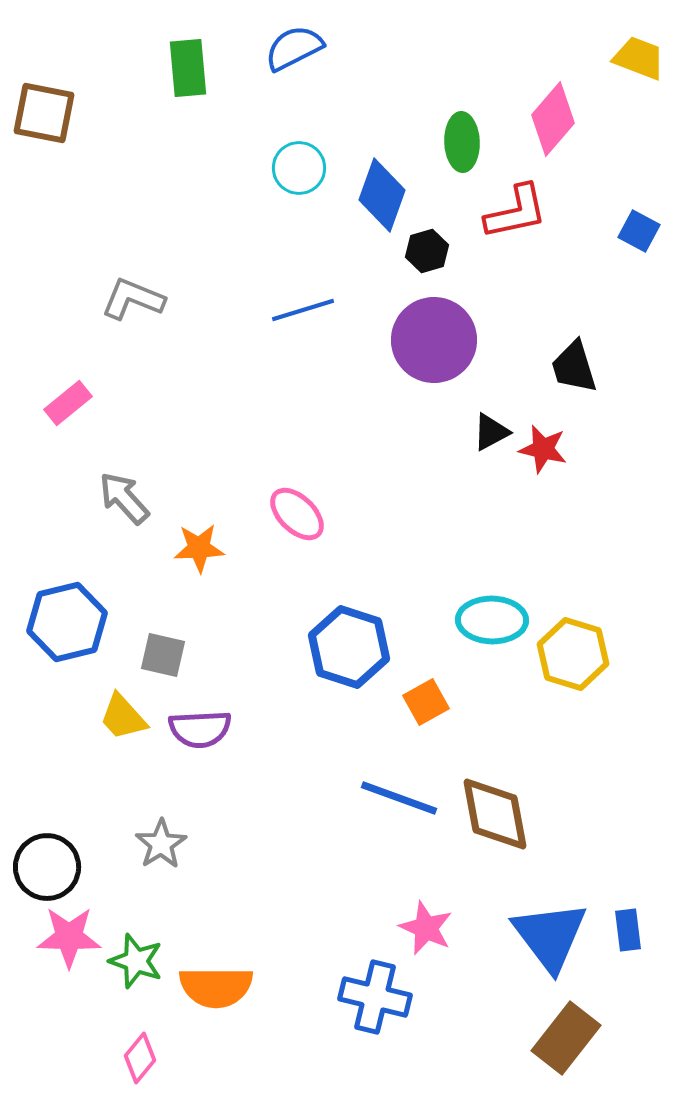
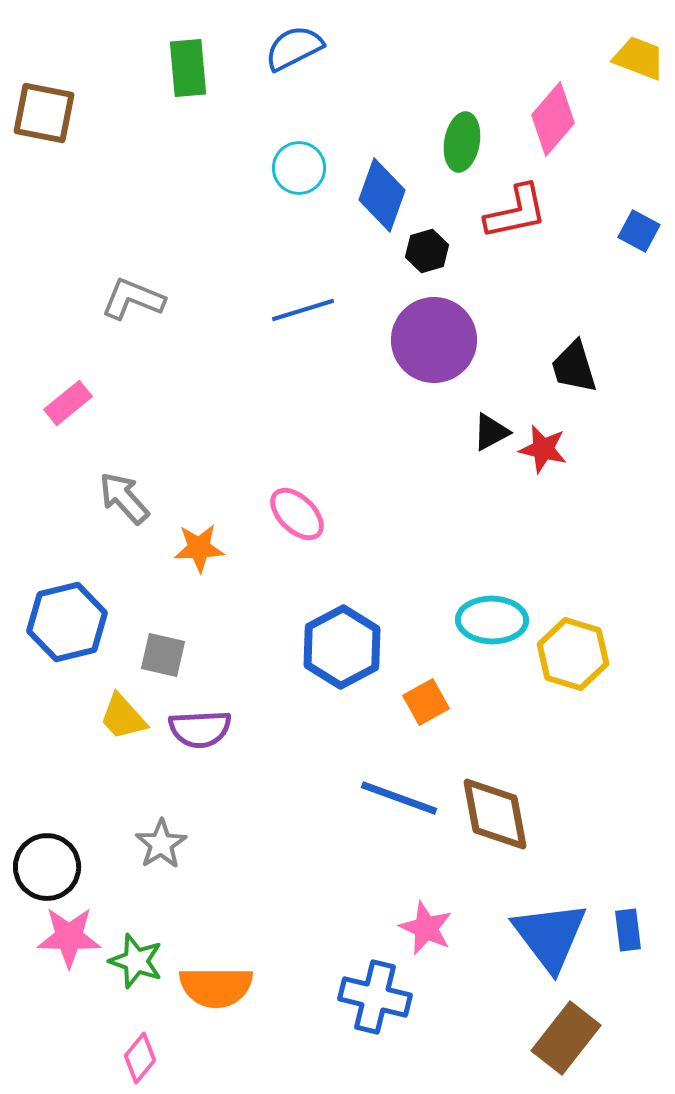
green ellipse at (462, 142): rotated 12 degrees clockwise
blue hexagon at (349, 647): moved 7 px left; rotated 14 degrees clockwise
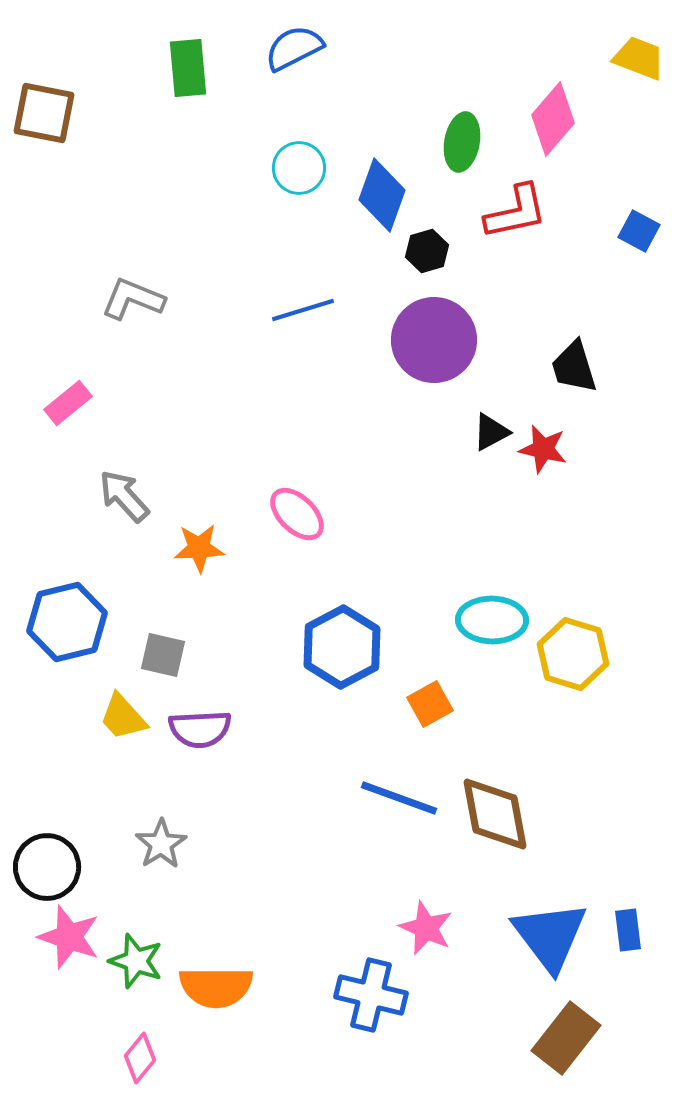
gray arrow at (124, 498): moved 2 px up
orange square at (426, 702): moved 4 px right, 2 px down
pink star at (69, 937): rotated 18 degrees clockwise
blue cross at (375, 997): moved 4 px left, 2 px up
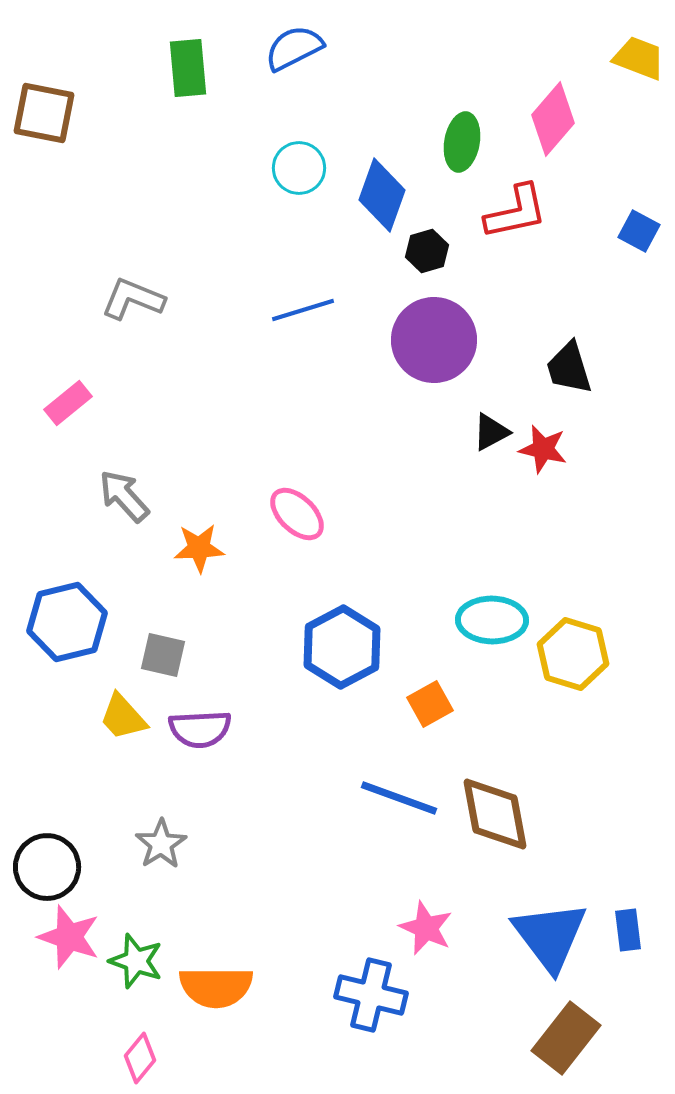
black trapezoid at (574, 367): moved 5 px left, 1 px down
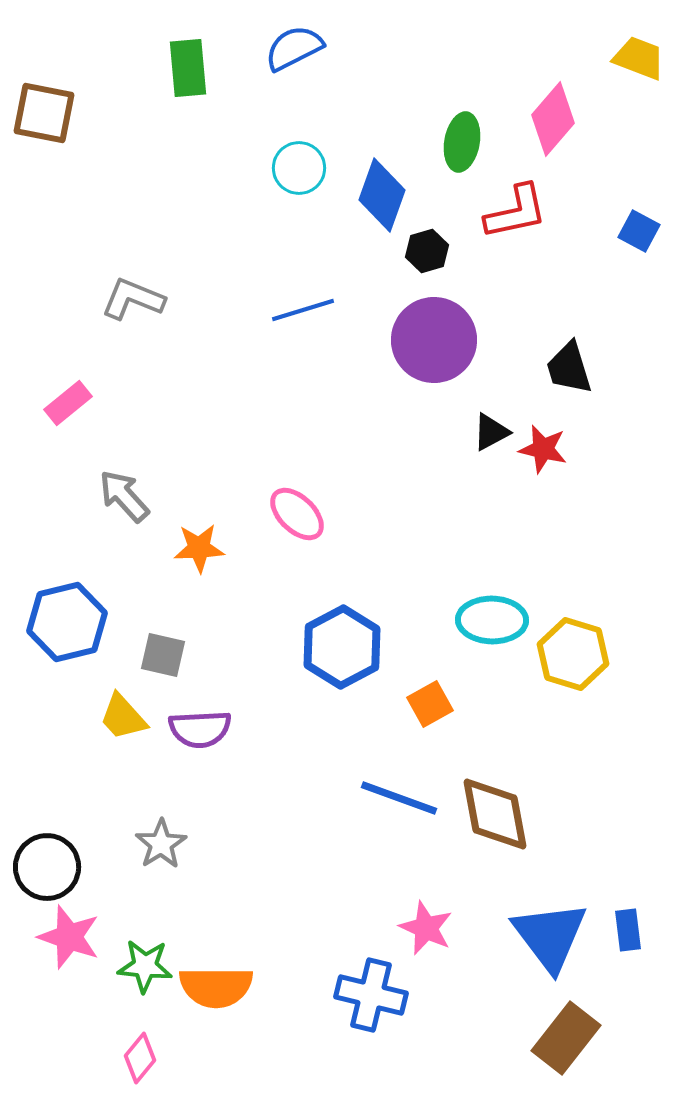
green star at (136, 961): moved 9 px right, 5 px down; rotated 14 degrees counterclockwise
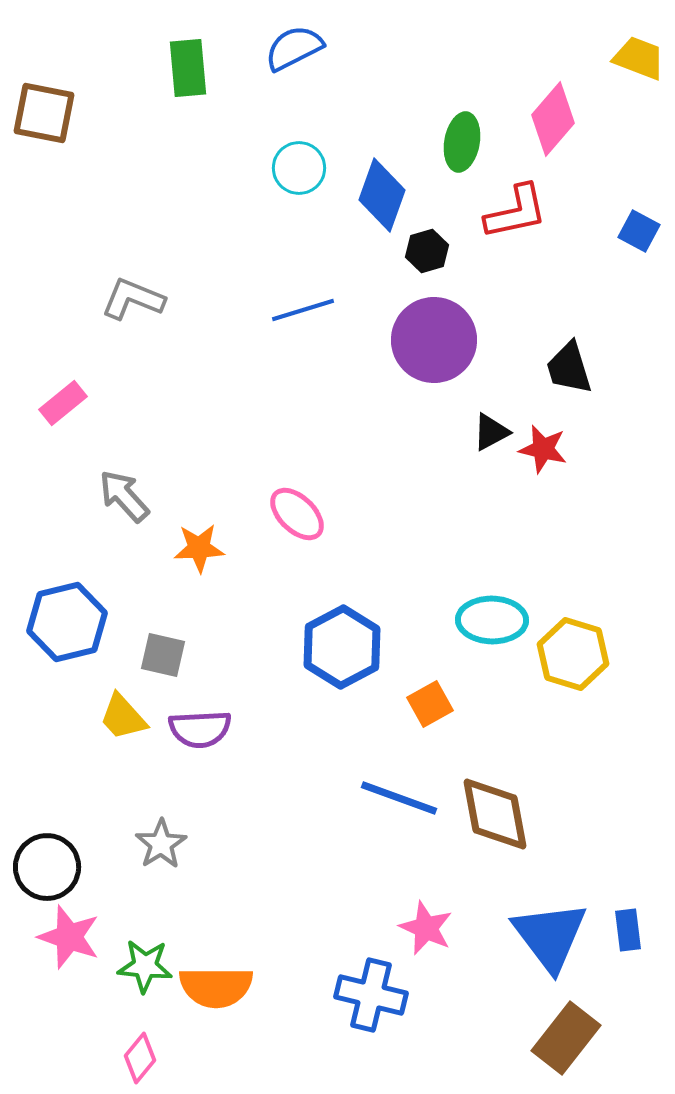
pink rectangle at (68, 403): moved 5 px left
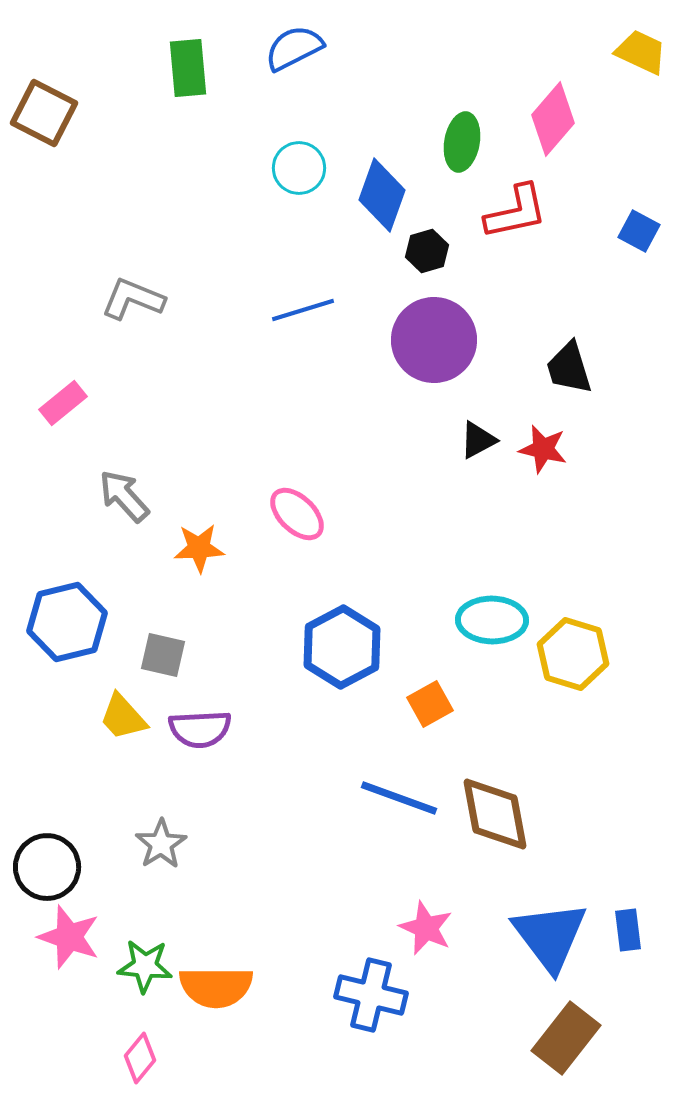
yellow trapezoid at (639, 58): moved 2 px right, 6 px up; rotated 4 degrees clockwise
brown square at (44, 113): rotated 16 degrees clockwise
black triangle at (491, 432): moved 13 px left, 8 px down
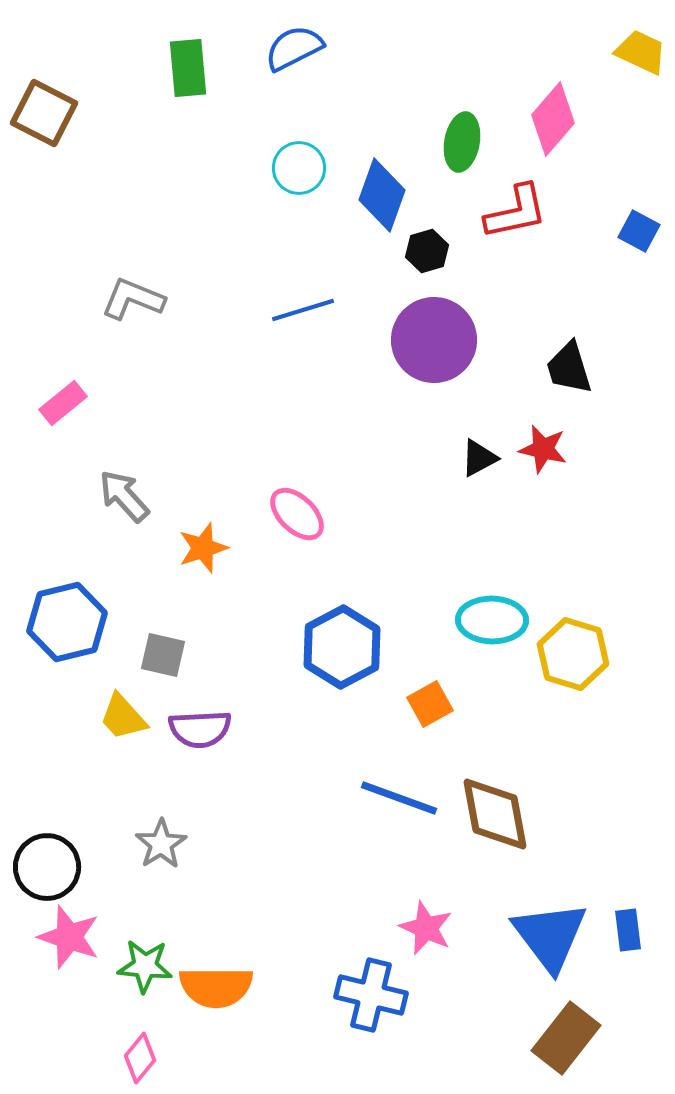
black triangle at (478, 440): moved 1 px right, 18 px down
orange star at (199, 548): moved 4 px right; rotated 15 degrees counterclockwise
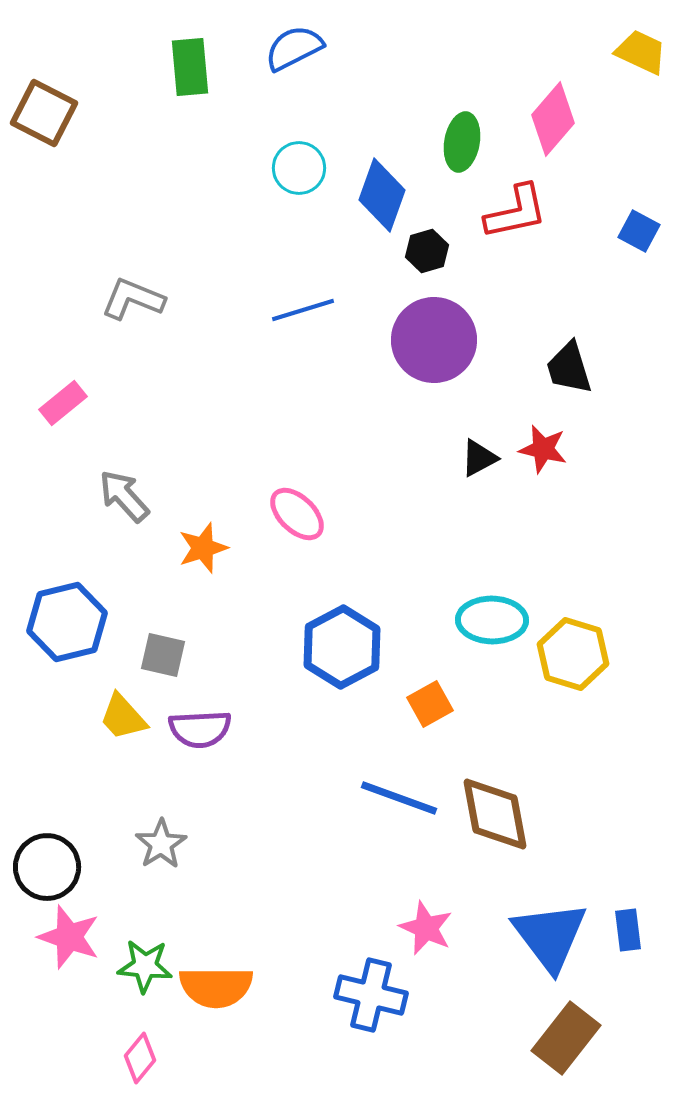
green rectangle at (188, 68): moved 2 px right, 1 px up
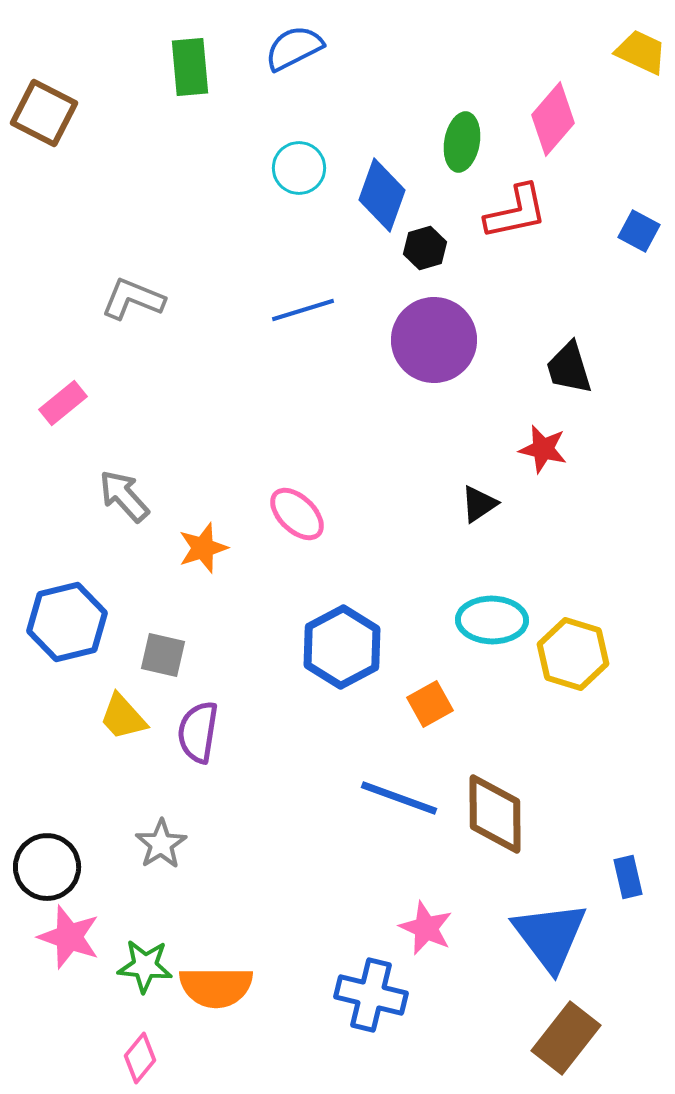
black hexagon at (427, 251): moved 2 px left, 3 px up
black triangle at (479, 458): moved 46 px down; rotated 6 degrees counterclockwise
purple semicircle at (200, 729): moved 2 px left, 3 px down; rotated 102 degrees clockwise
brown diamond at (495, 814): rotated 10 degrees clockwise
blue rectangle at (628, 930): moved 53 px up; rotated 6 degrees counterclockwise
